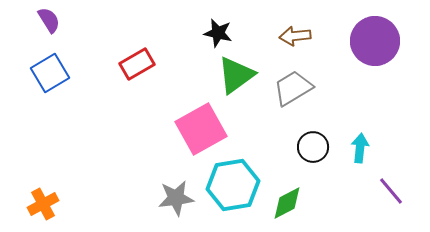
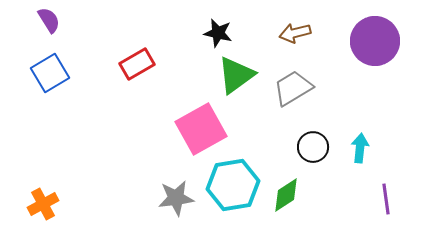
brown arrow: moved 3 px up; rotated 8 degrees counterclockwise
purple line: moved 5 px left, 8 px down; rotated 32 degrees clockwise
green diamond: moved 1 px left, 8 px up; rotated 6 degrees counterclockwise
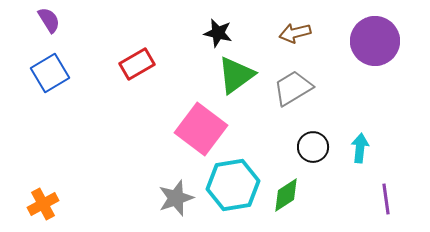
pink square: rotated 24 degrees counterclockwise
gray star: rotated 12 degrees counterclockwise
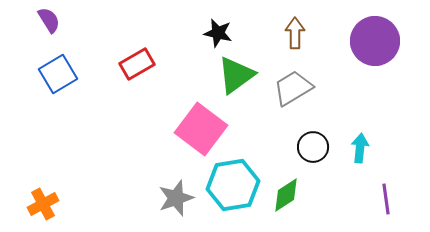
brown arrow: rotated 104 degrees clockwise
blue square: moved 8 px right, 1 px down
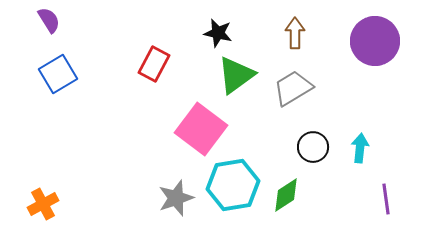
red rectangle: moved 17 px right; rotated 32 degrees counterclockwise
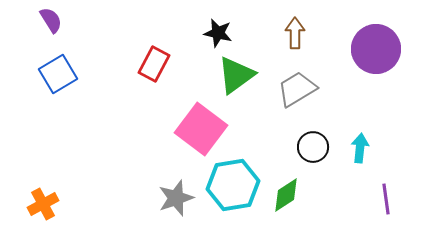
purple semicircle: moved 2 px right
purple circle: moved 1 px right, 8 px down
gray trapezoid: moved 4 px right, 1 px down
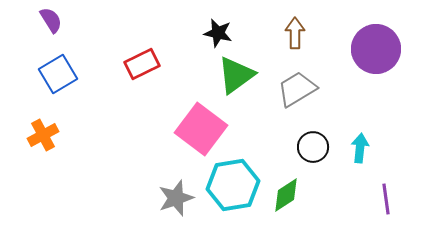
red rectangle: moved 12 px left; rotated 36 degrees clockwise
orange cross: moved 69 px up
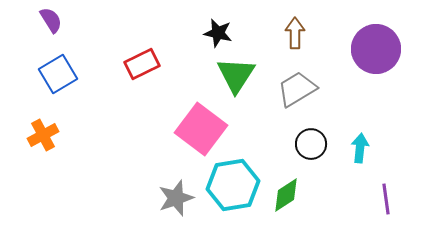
green triangle: rotated 21 degrees counterclockwise
black circle: moved 2 px left, 3 px up
